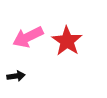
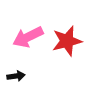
red star: rotated 24 degrees clockwise
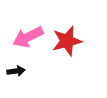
black arrow: moved 5 px up
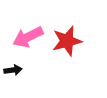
black arrow: moved 3 px left, 1 px up
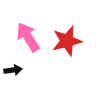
pink arrow: rotated 84 degrees clockwise
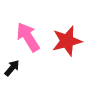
black arrow: moved 1 px left, 2 px up; rotated 42 degrees counterclockwise
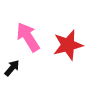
red star: moved 1 px right, 4 px down
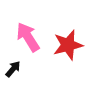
black arrow: moved 1 px right, 1 px down
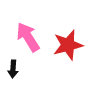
black arrow: rotated 144 degrees clockwise
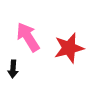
red star: moved 1 px right, 3 px down
